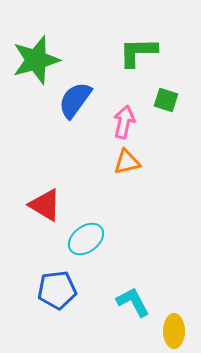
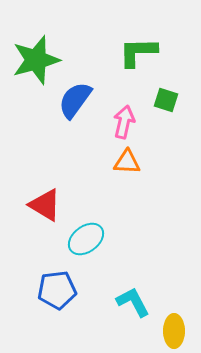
orange triangle: rotated 16 degrees clockwise
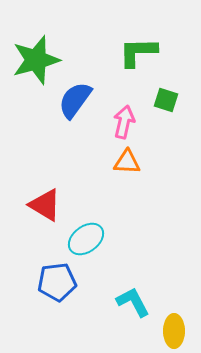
blue pentagon: moved 8 px up
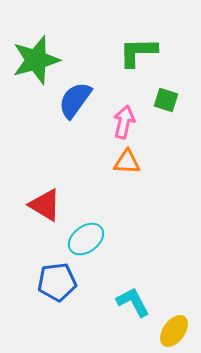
yellow ellipse: rotated 36 degrees clockwise
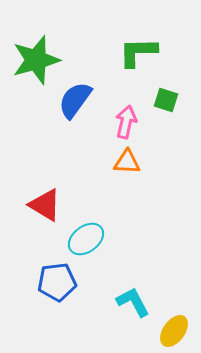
pink arrow: moved 2 px right
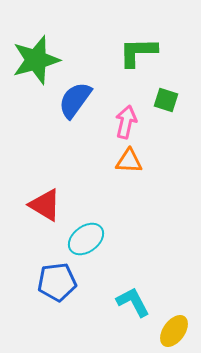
orange triangle: moved 2 px right, 1 px up
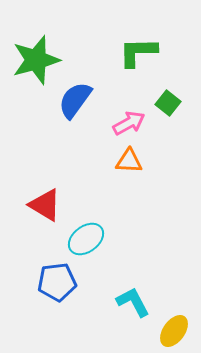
green square: moved 2 px right, 3 px down; rotated 20 degrees clockwise
pink arrow: moved 3 px right, 1 px down; rotated 48 degrees clockwise
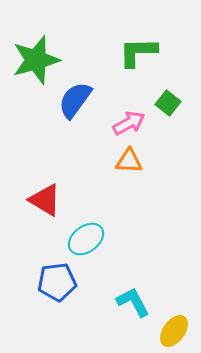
red triangle: moved 5 px up
